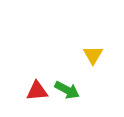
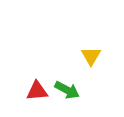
yellow triangle: moved 2 px left, 1 px down
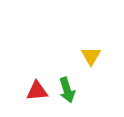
green arrow: rotated 45 degrees clockwise
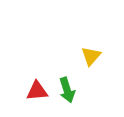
yellow triangle: rotated 10 degrees clockwise
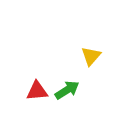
green arrow: rotated 105 degrees counterclockwise
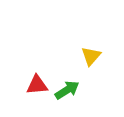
red triangle: moved 6 px up
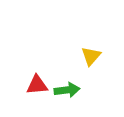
green arrow: rotated 25 degrees clockwise
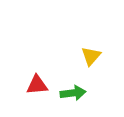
green arrow: moved 6 px right, 3 px down
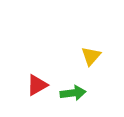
red triangle: rotated 25 degrees counterclockwise
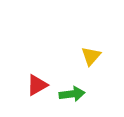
green arrow: moved 1 px left, 1 px down
